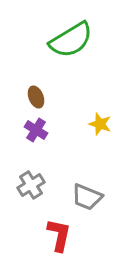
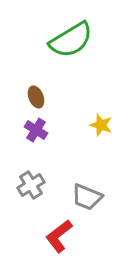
yellow star: moved 1 px right, 1 px down
red L-shape: moved 1 px down; rotated 140 degrees counterclockwise
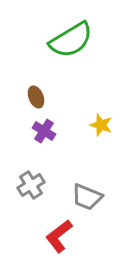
purple cross: moved 8 px right, 1 px down
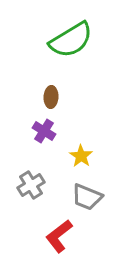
brown ellipse: moved 15 px right; rotated 25 degrees clockwise
yellow star: moved 20 px left, 31 px down; rotated 15 degrees clockwise
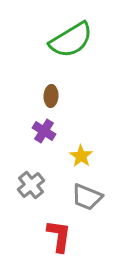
brown ellipse: moved 1 px up
gray cross: rotated 8 degrees counterclockwise
red L-shape: rotated 136 degrees clockwise
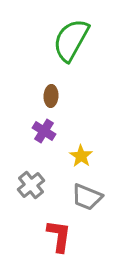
green semicircle: rotated 150 degrees clockwise
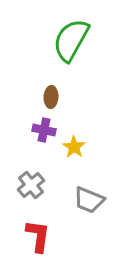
brown ellipse: moved 1 px down
purple cross: moved 1 px up; rotated 20 degrees counterclockwise
yellow star: moved 7 px left, 9 px up
gray trapezoid: moved 2 px right, 3 px down
red L-shape: moved 21 px left
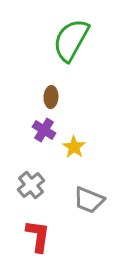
purple cross: rotated 20 degrees clockwise
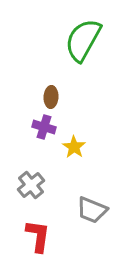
green semicircle: moved 12 px right
purple cross: moved 3 px up; rotated 15 degrees counterclockwise
gray trapezoid: moved 3 px right, 10 px down
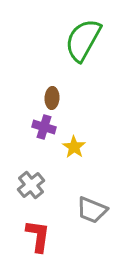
brown ellipse: moved 1 px right, 1 px down
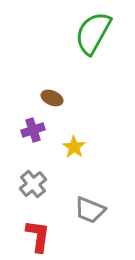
green semicircle: moved 10 px right, 7 px up
brown ellipse: rotated 70 degrees counterclockwise
purple cross: moved 11 px left, 3 px down; rotated 35 degrees counterclockwise
gray cross: moved 2 px right, 1 px up
gray trapezoid: moved 2 px left
